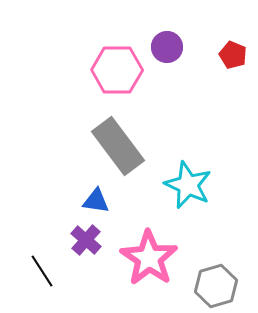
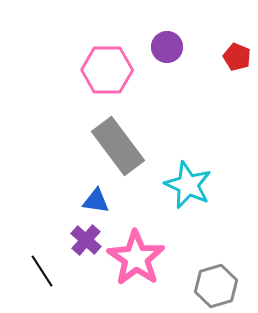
red pentagon: moved 4 px right, 2 px down
pink hexagon: moved 10 px left
pink star: moved 13 px left
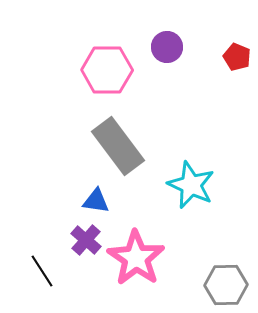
cyan star: moved 3 px right
gray hexagon: moved 10 px right, 1 px up; rotated 15 degrees clockwise
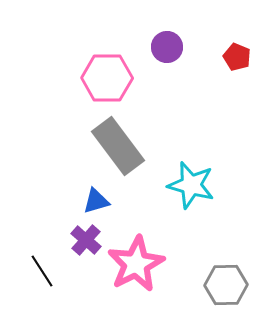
pink hexagon: moved 8 px down
cyan star: rotated 9 degrees counterclockwise
blue triangle: rotated 24 degrees counterclockwise
pink star: moved 6 px down; rotated 10 degrees clockwise
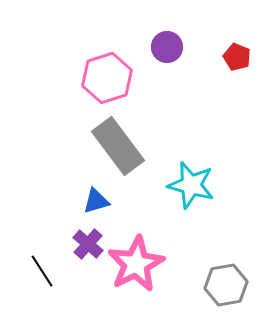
pink hexagon: rotated 18 degrees counterclockwise
purple cross: moved 2 px right, 4 px down
gray hexagon: rotated 9 degrees counterclockwise
